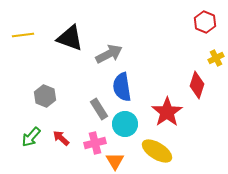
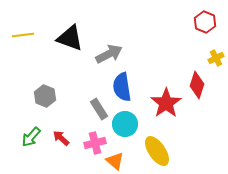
red star: moved 1 px left, 9 px up
yellow ellipse: rotated 24 degrees clockwise
orange triangle: rotated 18 degrees counterclockwise
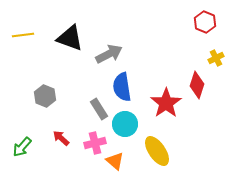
green arrow: moved 9 px left, 10 px down
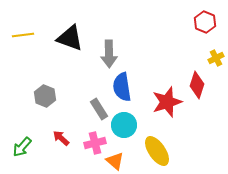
gray arrow: rotated 116 degrees clockwise
red star: moved 1 px right, 1 px up; rotated 16 degrees clockwise
cyan circle: moved 1 px left, 1 px down
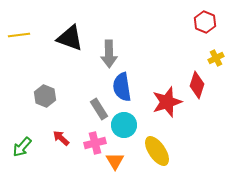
yellow line: moved 4 px left
orange triangle: rotated 18 degrees clockwise
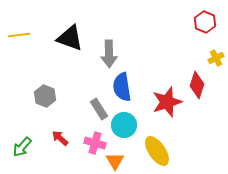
red arrow: moved 1 px left
pink cross: rotated 30 degrees clockwise
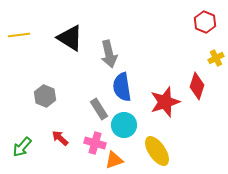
black triangle: rotated 12 degrees clockwise
gray arrow: rotated 12 degrees counterclockwise
red diamond: moved 1 px down
red star: moved 2 px left
orange triangle: moved 1 px left, 1 px up; rotated 42 degrees clockwise
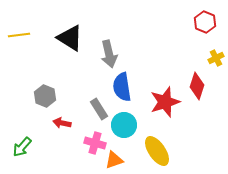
red arrow: moved 2 px right, 15 px up; rotated 30 degrees counterclockwise
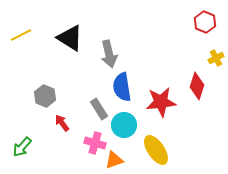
yellow line: moved 2 px right; rotated 20 degrees counterclockwise
red star: moved 4 px left; rotated 12 degrees clockwise
red arrow: rotated 42 degrees clockwise
yellow ellipse: moved 1 px left, 1 px up
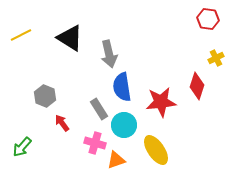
red hexagon: moved 3 px right, 3 px up; rotated 15 degrees counterclockwise
orange triangle: moved 2 px right
